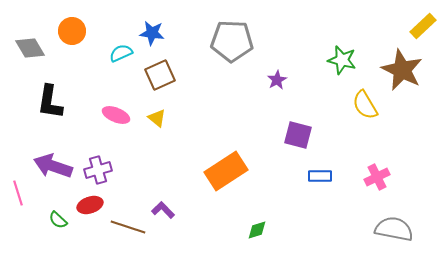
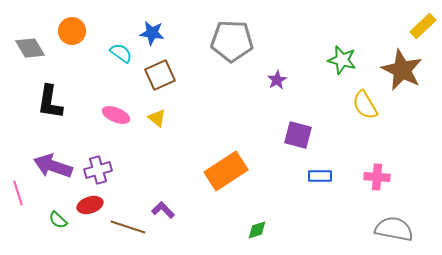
cyan semicircle: rotated 60 degrees clockwise
pink cross: rotated 30 degrees clockwise
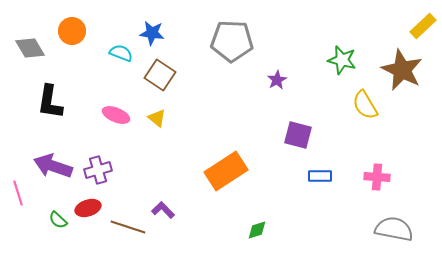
cyan semicircle: rotated 15 degrees counterclockwise
brown square: rotated 32 degrees counterclockwise
red ellipse: moved 2 px left, 3 px down
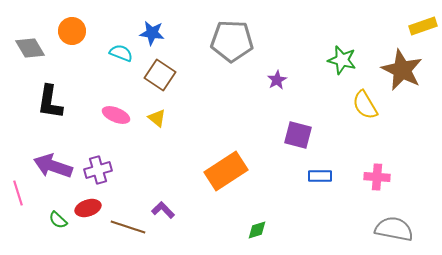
yellow rectangle: rotated 24 degrees clockwise
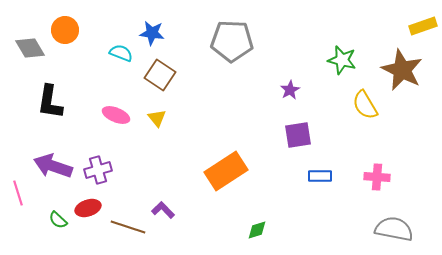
orange circle: moved 7 px left, 1 px up
purple star: moved 13 px right, 10 px down
yellow triangle: rotated 12 degrees clockwise
purple square: rotated 24 degrees counterclockwise
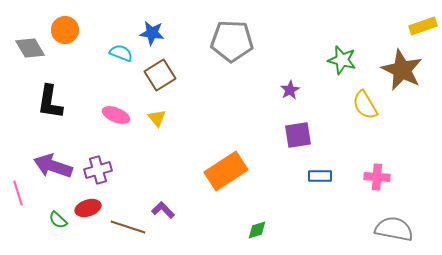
brown square: rotated 24 degrees clockwise
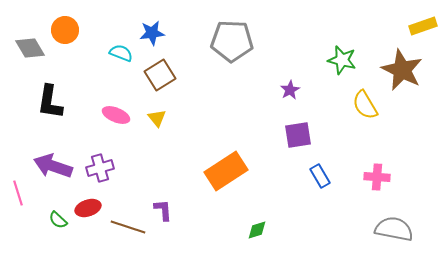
blue star: rotated 15 degrees counterclockwise
purple cross: moved 2 px right, 2 px up
blue rectangle: rotated 60 degrees clockwise
purple L-shape: rotated 40 degrees clockwise
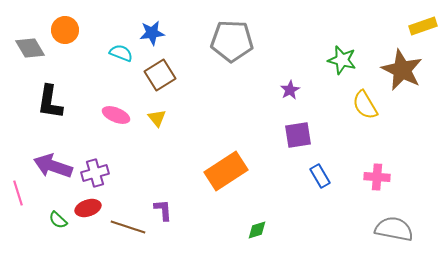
purple cross: moved 5 px left, 5 px down
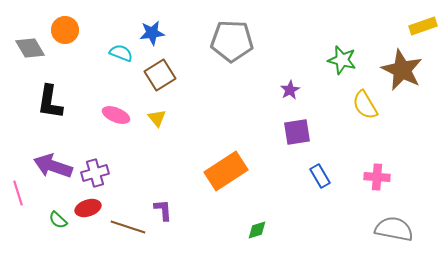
purple square: moved 1 px left, 3 px up
